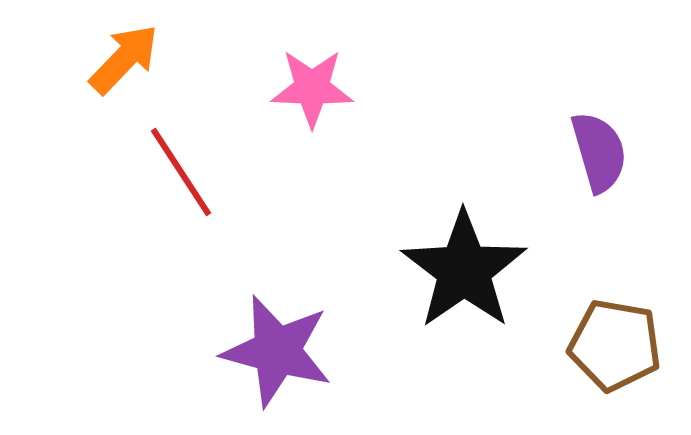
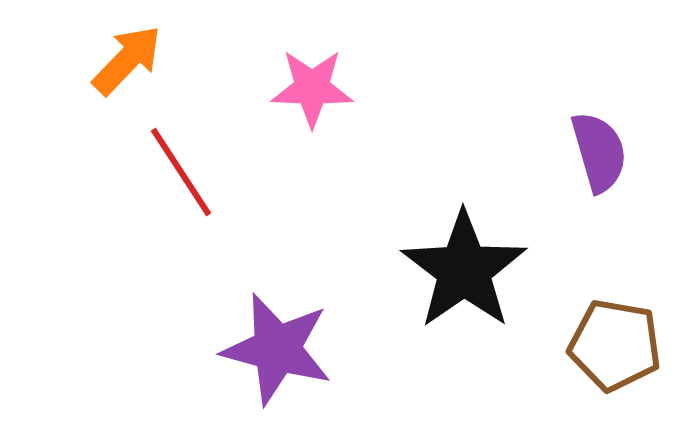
orange arrow: moved 3 px right, 1 px down
purple star: moved 2 px up
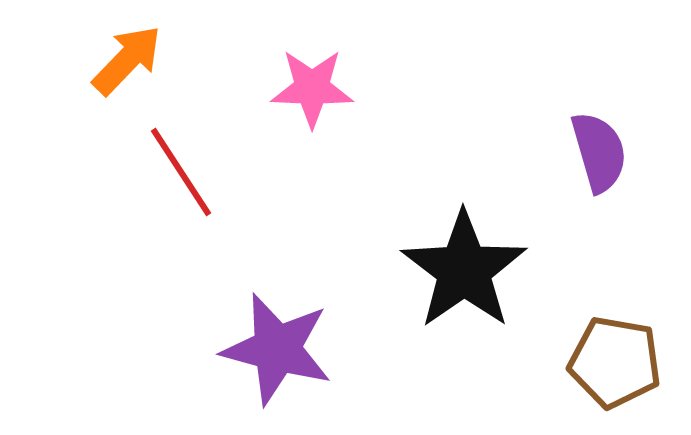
brown pentagon: moved 17 px down
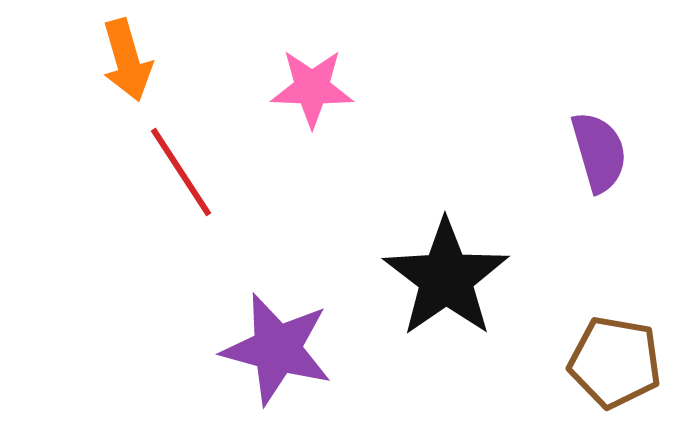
orange arrow: rotated 120 degrees clockwise
black star: moved 18 px left, 8 px down
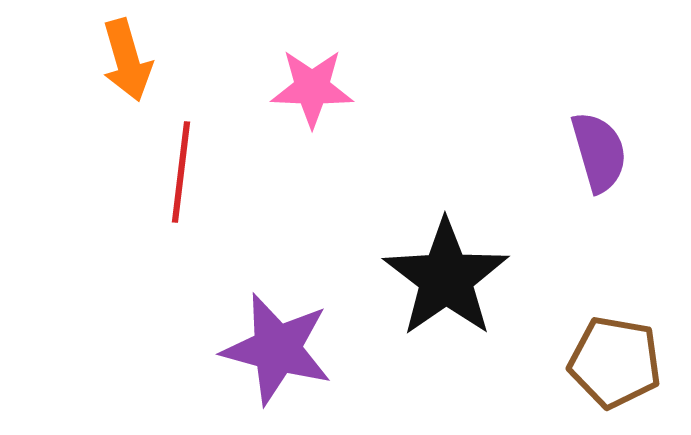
red line: rotated 40 degrees clockwise
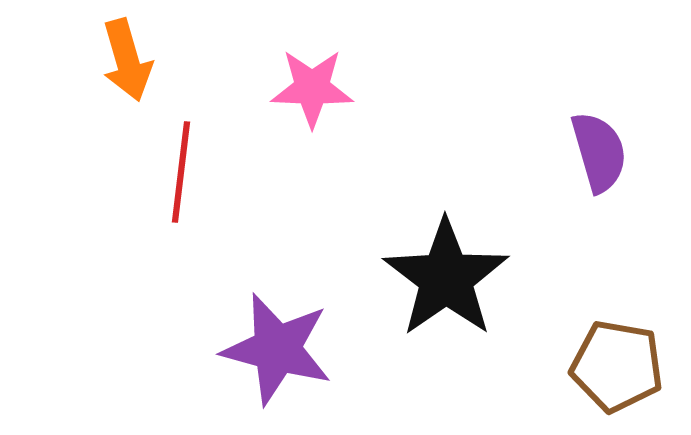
brown pentagon: moved 2 px right, 4 px down
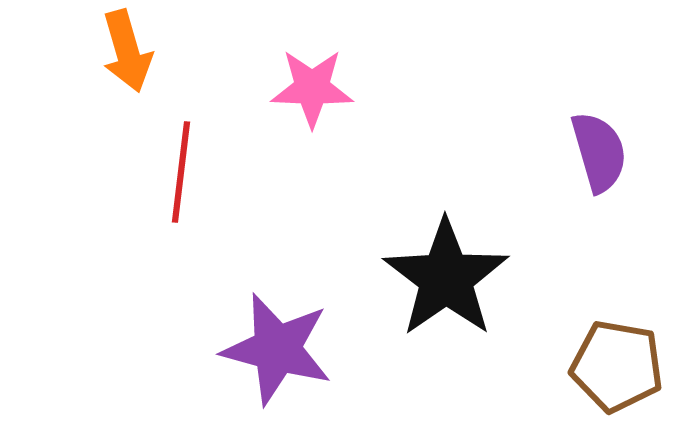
orange arrow: moved 9 px up
